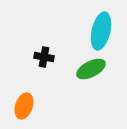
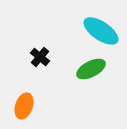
cyan ellipse: rotated 69 degrees counterclockwise
black cross: moved 4 px left; rotated 30 degrees clockwise
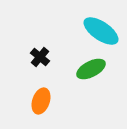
orange ellipse: moved 17 px right, 5 px up
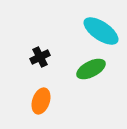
black cross: rotated 24 degrees clockwise
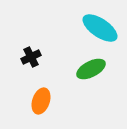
cyan ellipse: moved 1 px left, 3 px up
black cross: moved 9 px left
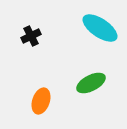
black cross: moved 21 px up
green ellipse: moved 14 px down
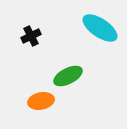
green ellipse: moved 23 px left, 7 px up
orange ellipse: rotated 60 degrees clockwise
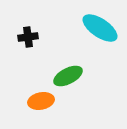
black cross: moved 3 px left, 1 px down; rotated 18 degrees clockwise
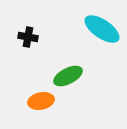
cyan ellipse: moved 2 px right, 1 px down
black cross: rotated 18 degrees clockwise
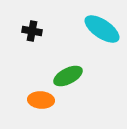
black cross: moved 4 px right, 6 px up
orange ellipse: moved 1 px up; rotated 15 degrees clockwise
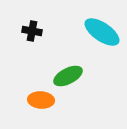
cyan ellipse: moved 3 px down
